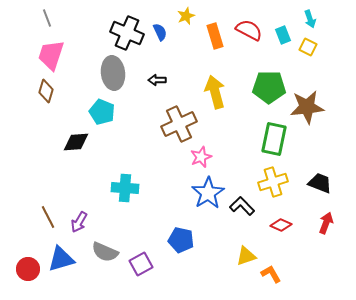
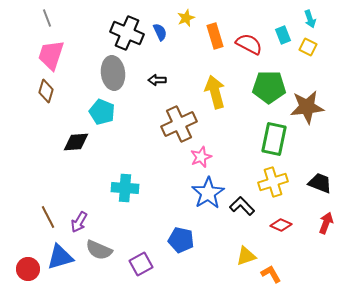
yellow star: moved 2 px down
red semicircle: moved 14 px down
gray semicircle: moved 6 px left, 2 px up
blue triangle: moved 1 px left, 2 px up
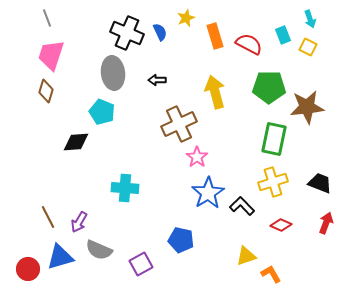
pink star: moved 4 px left; rotated 15 degrees counterclockwise
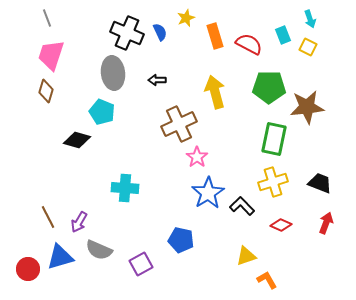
black diamond: moved 1 px right, 2 px up; rotated 20 degrees clockwise
orange L-shape: moved 4 px left, 6 px down
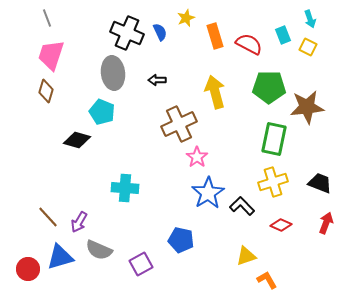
brown line: rotated 15 degrees counterclockwise
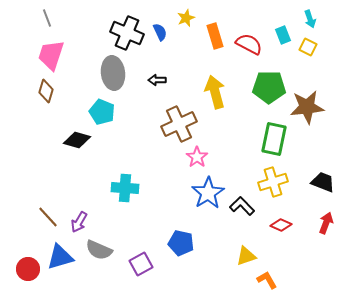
black trapezoid: moved 3 px right, 1 px up
blue pentagon: moved 3 px down
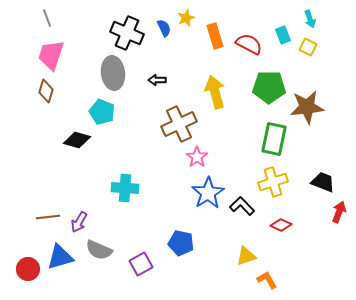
blue semicircle: moved 4 px right, 4 px up
brown line: rotated 55 degrees counterclockwise
red arrow: moved 13 px right, 11 px up
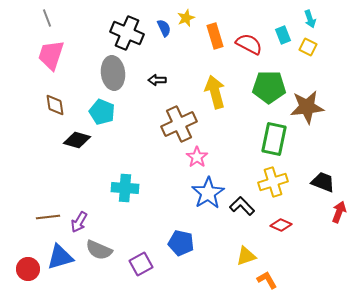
brown diamond: moved 9 px right, 14 px down; rotated 25 degrees counterclockwise
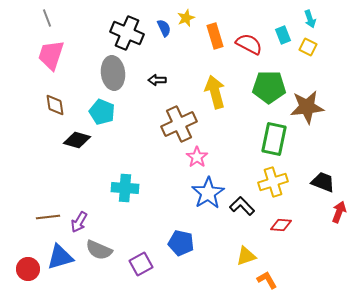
red diamond: rotated 20 degrees counterclockwise
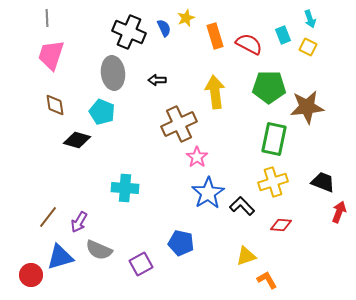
gray line: rotated 18 degrees clockwise
black cross: moved 2 px right, 1 px up
yellow arrow: rotated 8 degrees clockwise
brown line: rotated 45 degrees counterclockwise
red circle: moved 3 px right, 6 px down
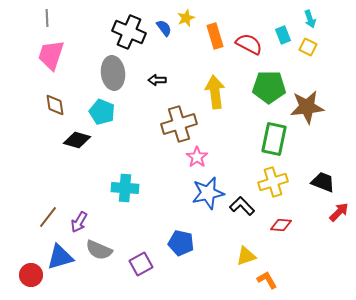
blue semicircle: rotated 12 degrees counterclockwise
brown cross: rotated 8 degrees clockwise
blue star: rotated 20 degrees clockwise
red arrow: rotated 25 degrees clockwise
